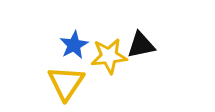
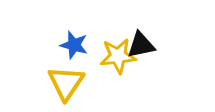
blue star: rotated 28 degrees counterclockwise
yellow star: moved 9 px right
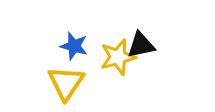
blue star: moved 1 px down
yellow star: moved 1 px down; rotated 9 degrees counterclockwise
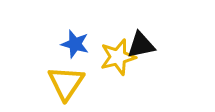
blue star: moved 1 px right, 2 px up
